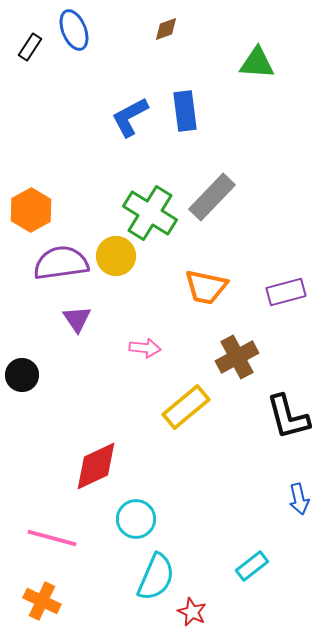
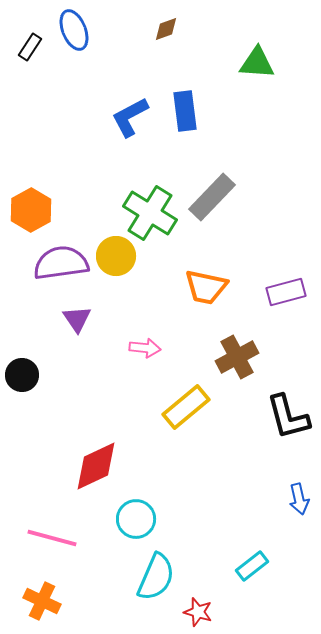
red star: moved 6 px right; rotated 8 degrees counterclockwise
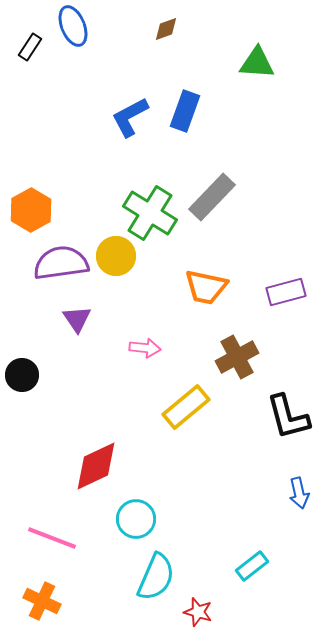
blue ellipse: moved 1 px left, 4 px up
blue rectangle: rotated 27 degrees clockwise
blue arrow: moved 6 px up
pink line: rotated 6 degrees clockwise
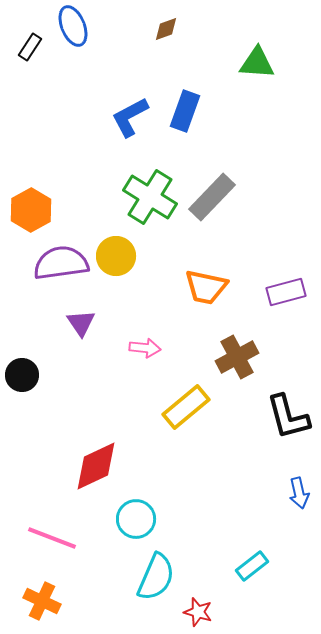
green cross: moved 16 px up
purple triangle: moved 4 px right, 4 px down
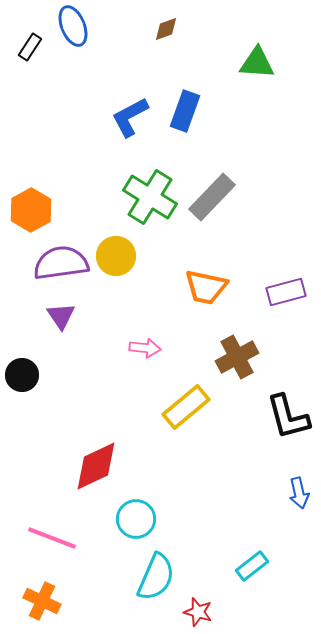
purple triangle: moved 20 px left, 7 px up
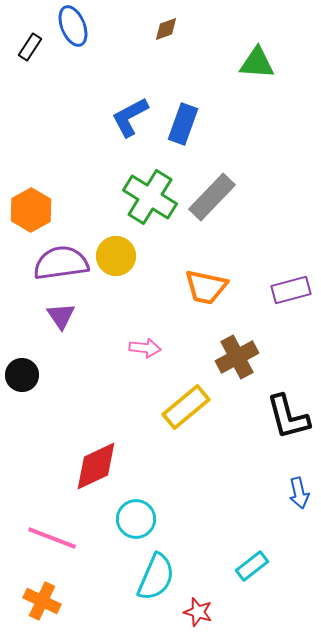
blue rectangle: moved 2 px left, 13 px down
purple rectangle: moved 5 px right, 2 px up
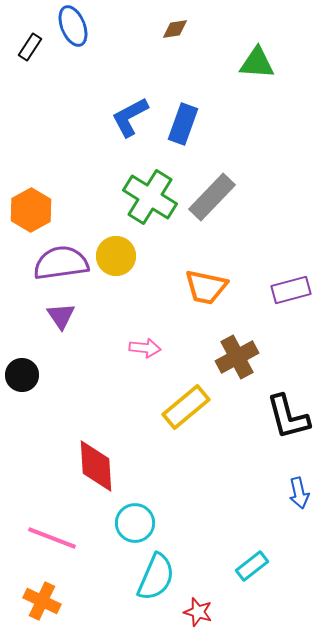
brown diamond: moved 9 px right; rotated 12 degrees clockwise
red diamond: rotated 68 degrees counterclockwise
cyan circle: moved 1 px left, 4 px down
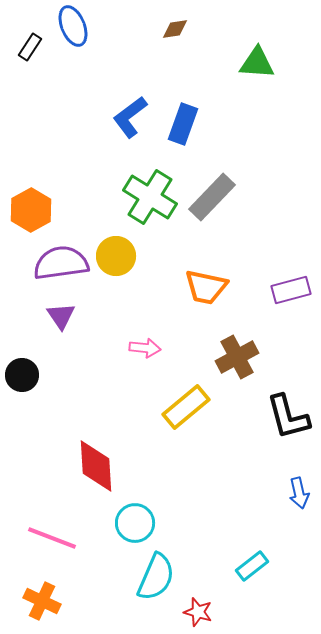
blue L-shape: rotated 9 degrees counterclockwise
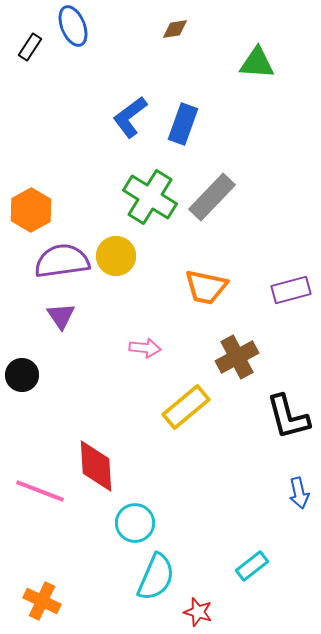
purple semicircle: moved 1 px right, 2 px up
pink line: moved 12 px left, 47 px up
